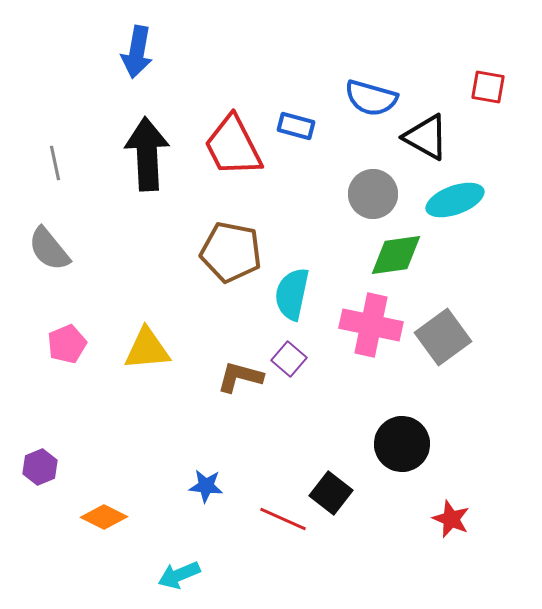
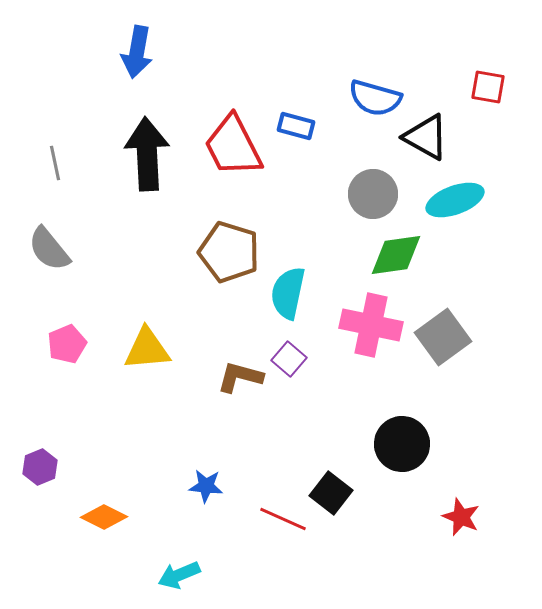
blue semicircle: moved 4 px right
brown pentagon: moved 2 px left; rotated 6 degrees clockwise
cyan semicircle: moved 4 px left, 1 px up
red star: moved 10 px right, 2 px up
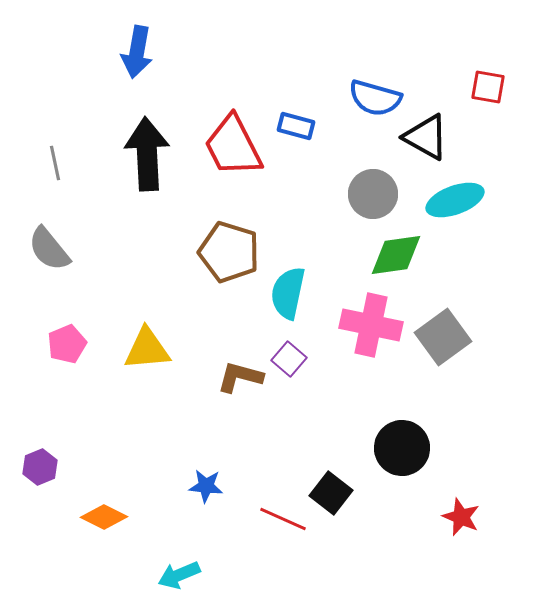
black circle: moved 4 px down
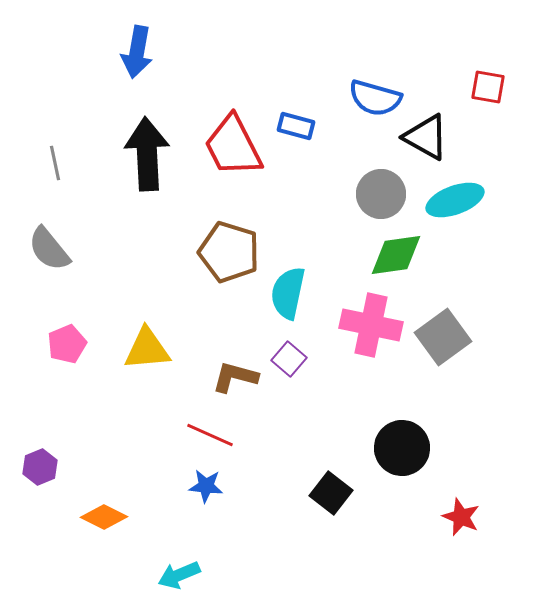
gray circle: moved 8 px right
brown L-shape: moved 5 px left
red line: moved 73 px left, 84 px up
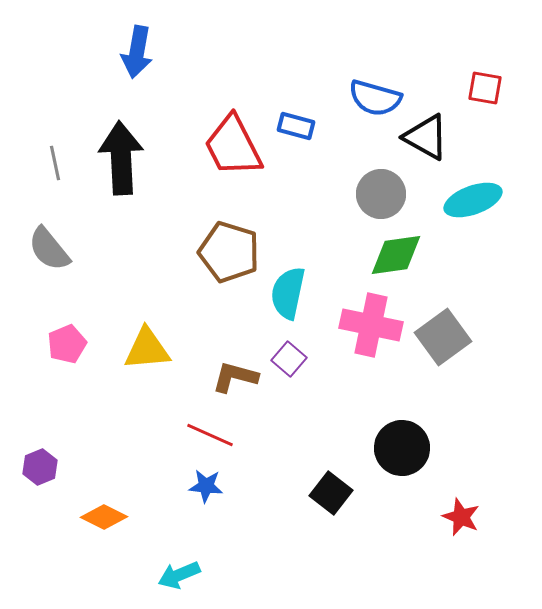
red square: moved 3 px left, 1 px down
black arrow: moved 26 px left, 4 px down
cyan ellipse: moved 18 px right
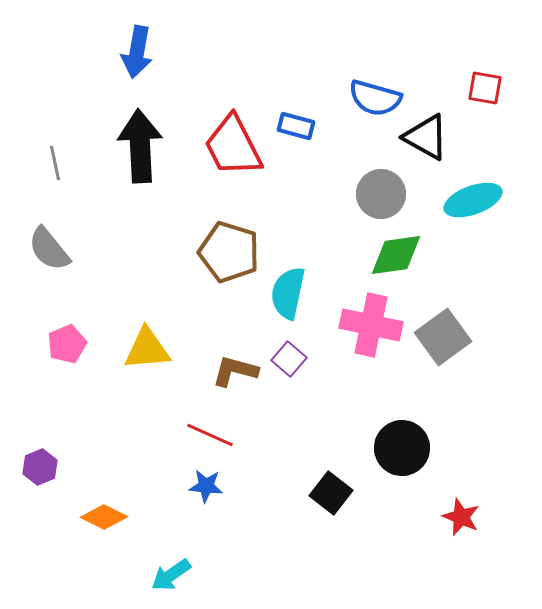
black arrow: moved 19 px right, 12 px up
brown L-shape: moved 6 px up
cyan arrow: moved 8 px left; rotated 12 degrees counterclockwise
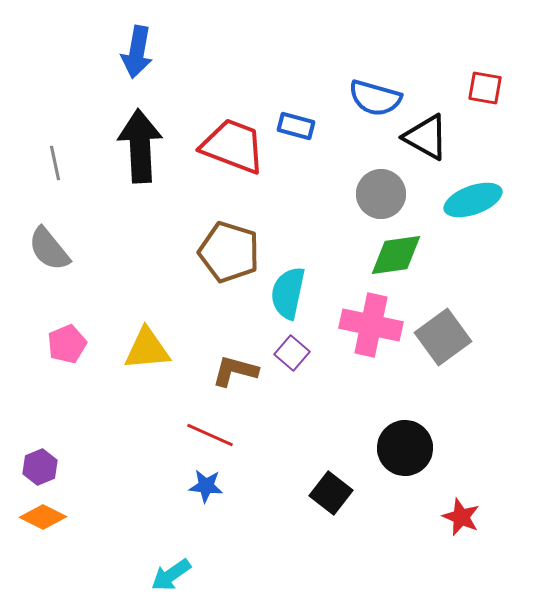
red trapezoid: rotated 138 degrees clockwise
purple square: moved 3 px right, 6 px up
black circle: moved 3 px right
orange diamond: moved 61 px left
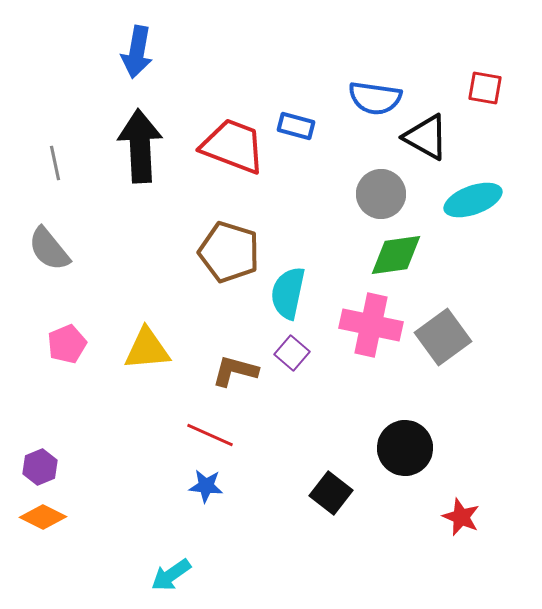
blue semicircle: rotated 8 degrees counterclockwise
